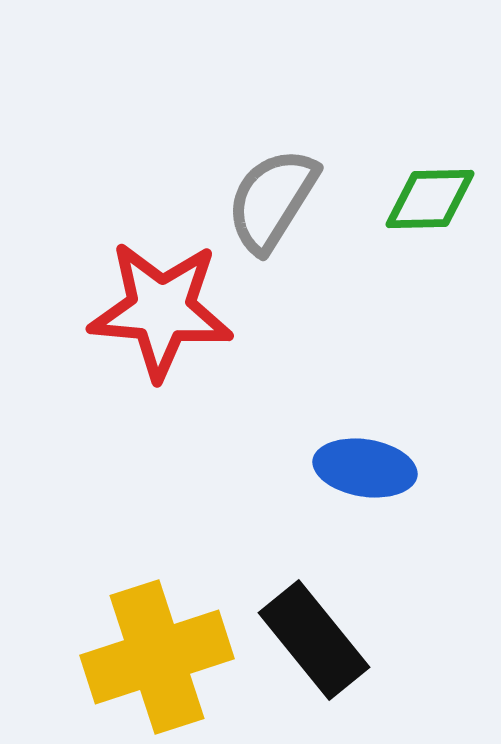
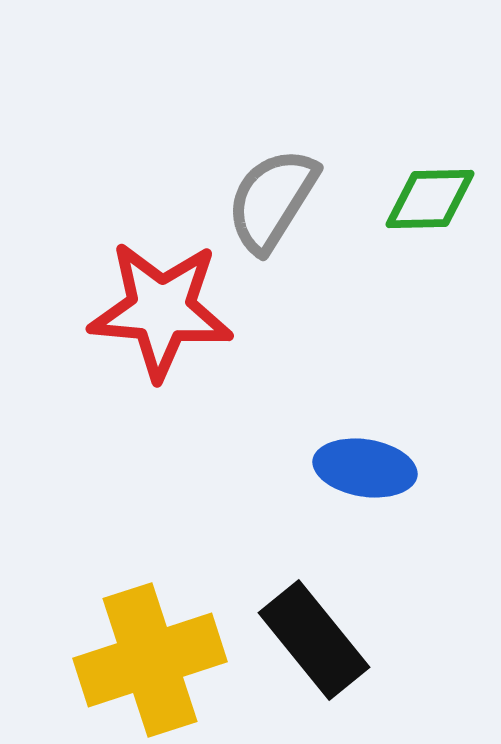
yellow cross: moved 7 px left, 3 px down
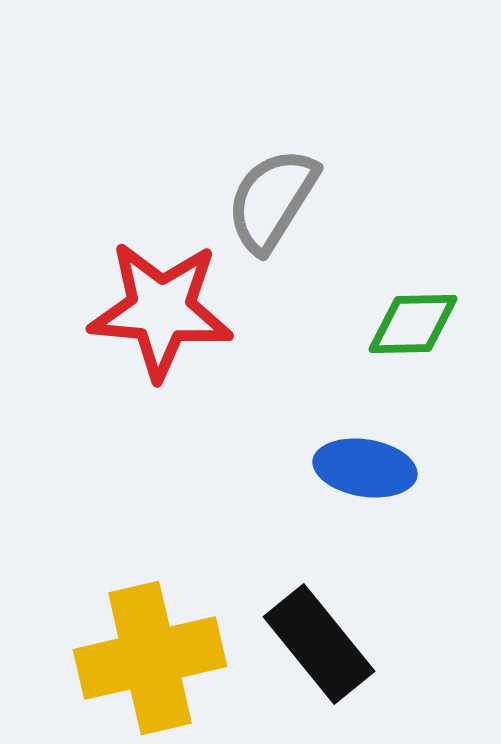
green diamond: moved 17 px left, 125 px down
black rectangle: moved 5 px right, 4 px down
yellow cross: moved 2 px up; rotated 5 degrees clockwise
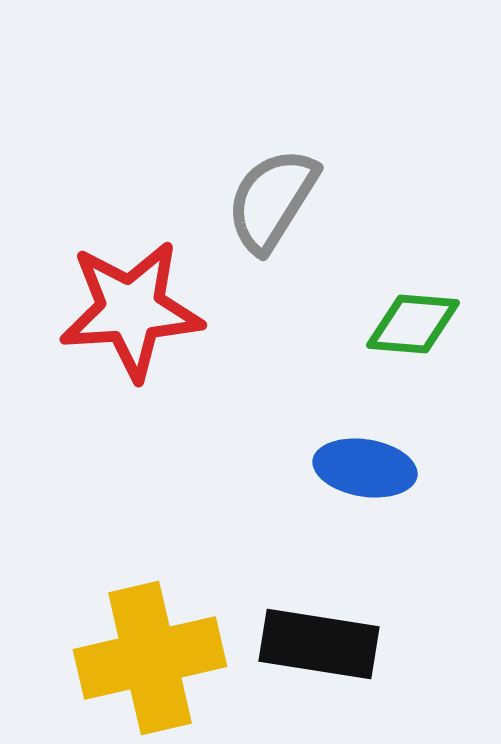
red star: moved 30 px left; rotated 9 degrees counterclockwise
green diamond: rotated 6 degrees clockwise
black rectangle: rotated 42 degrees counterclockwise
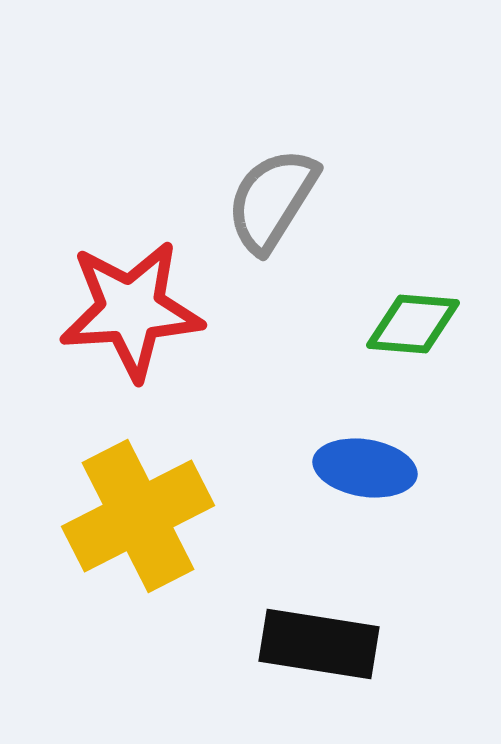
yellow cross: moved 12 px left, 142 px up; rotated 14 degrees counterclockwise
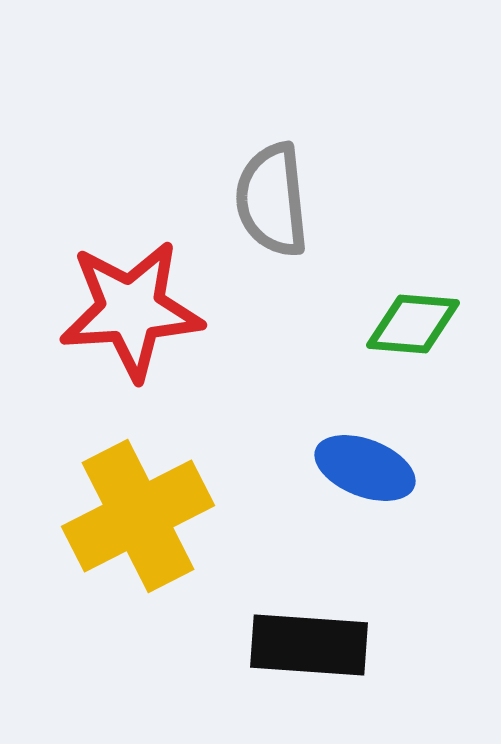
gray semicircle: rotated 38 degrees counterclockwise
blue ellipse: rotated 12 degrees clockwise
black rectangle: moved 10 px left, 1 px down; rotated 5 degrees counterclockwise
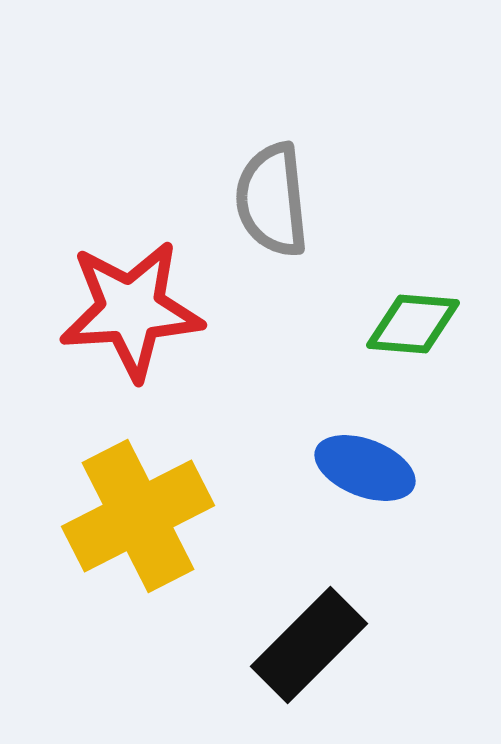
black rectangle: rotated 49 degrees counterclockwise
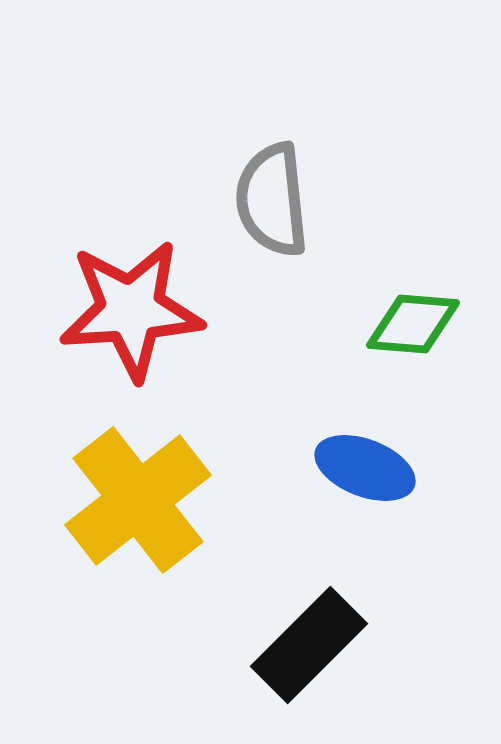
yellow cross: moved 16 px up; rotated 11 degrees counterclockwise
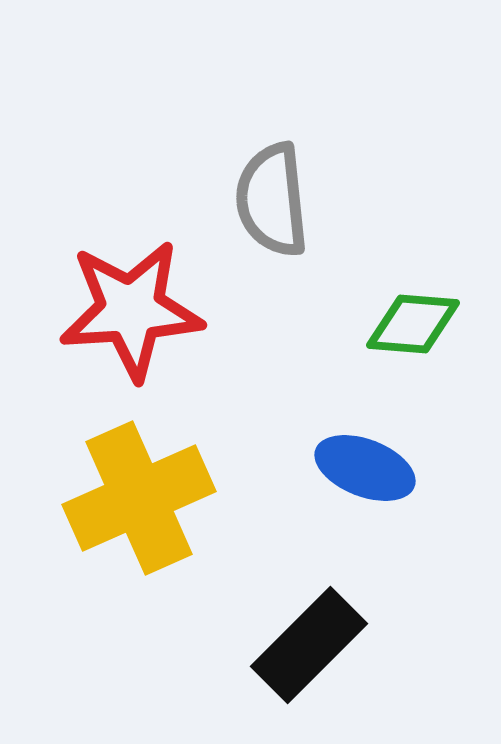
yellow cross: moved 1 px right, 2 px up; rotated 14 degrees clockwise
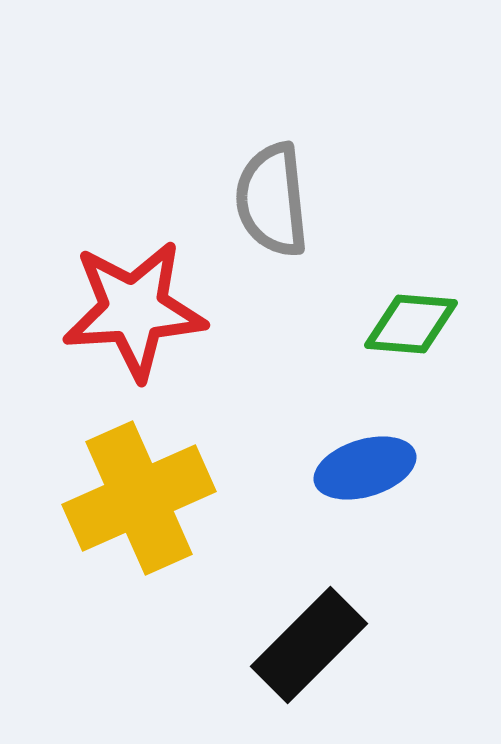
red star: moved 3 px right
green diamond: moved 2 px left
blue ellipse: rotated 38 degrees counterclockwise
